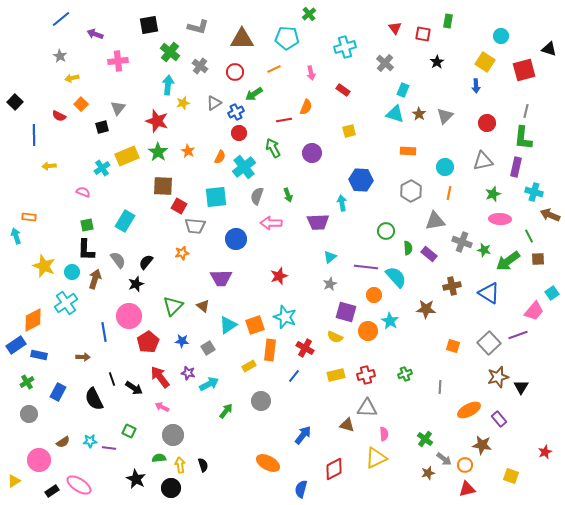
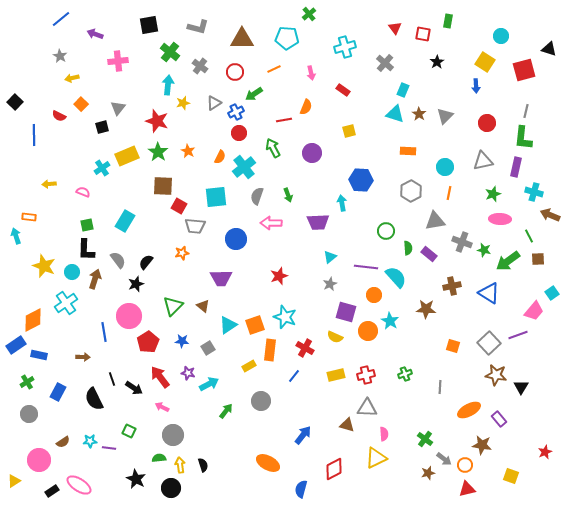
yellow arrow at (49, 166): moved 18 px down
brown star at (498, 377): moved 2 px left, 2 px up; rotated 25 degrees clockwise
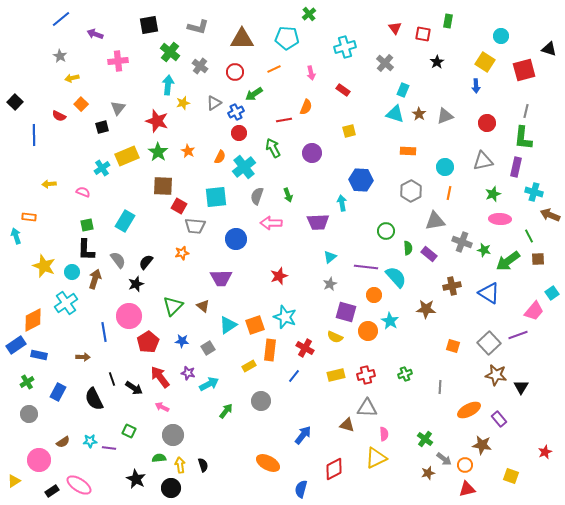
gray triangle at (445, 116): rotated 24 degrees clockwise
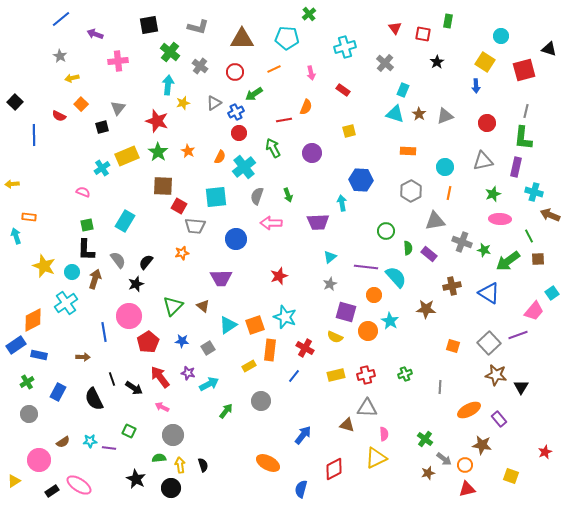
yellow arrow at (49, 184): moved 37 px left
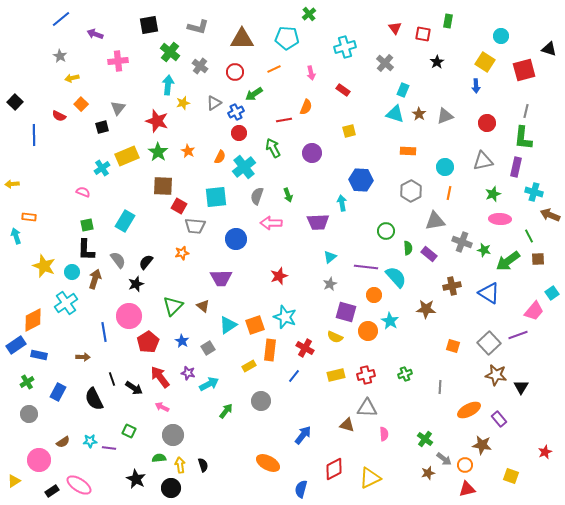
blue star at (182, 341): rotated 24 degrees clockwise
yellow triangle at (376, 458): moved 6 px left, 20 px down
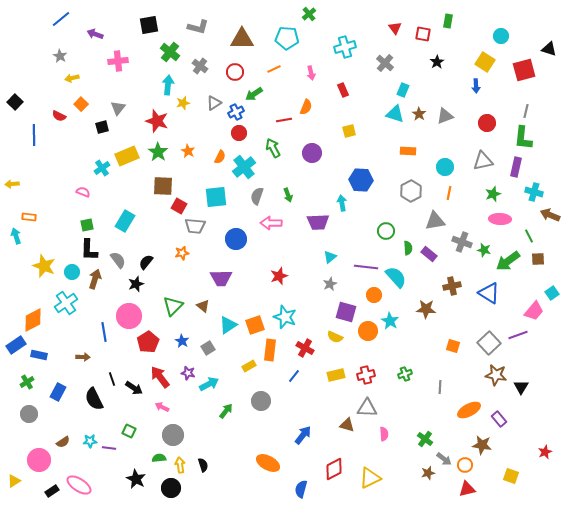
red rectangle at (343, 90): rotated 32 degrees clockwise
black L-shape at (86, 250): moved 3 px right
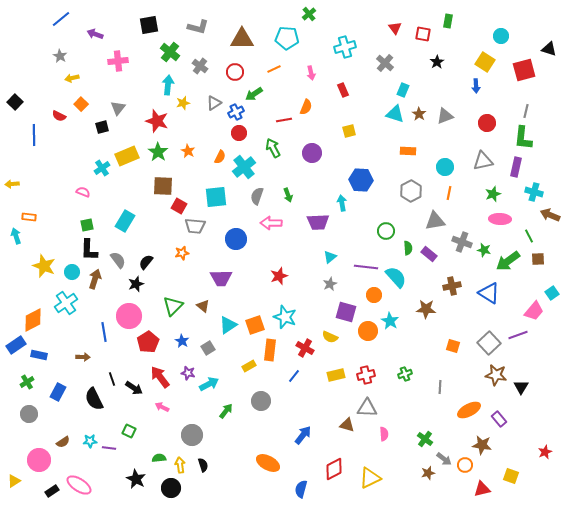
yellow semicircle at (335, 337): moved 5 px left
gray circle at (173, 435): moved 19 px right
red triangle at (467, 489): moved 15 px right
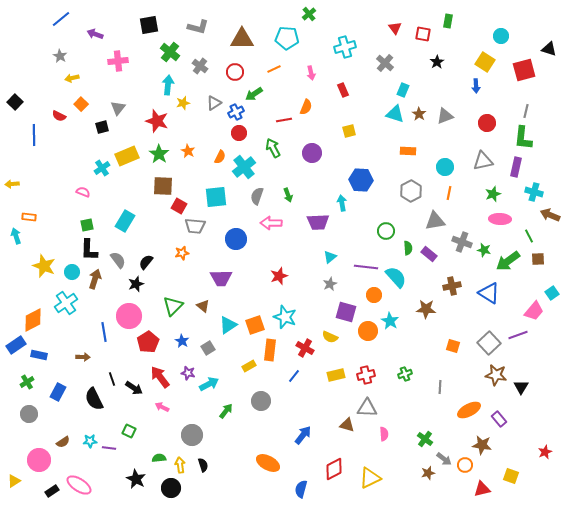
green star at (158, 152): moved 1 px right, 2 px down
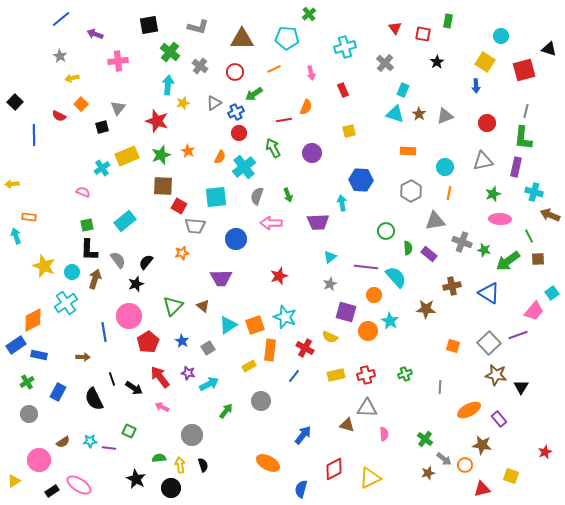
green star at (159, 154): moved 2 px right, 1 px down; rotated 18 degrees clockwise
cyan rectangle at (125, 221): rotated 20 degrees clockwise
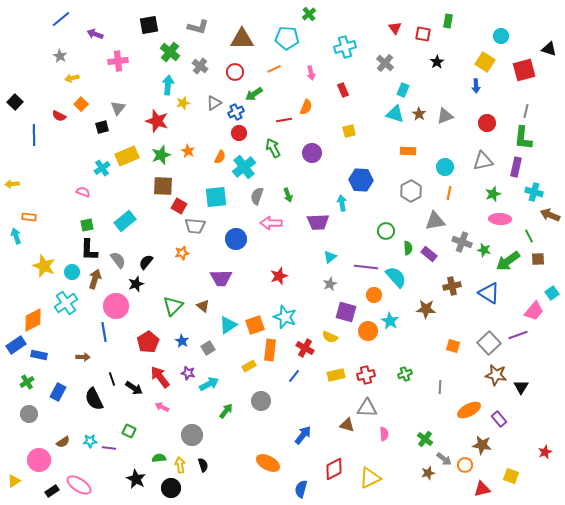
pink circle at (129, 316): moved 13 px left, 10 px up
